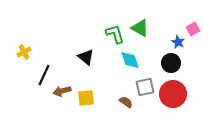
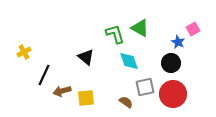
cyan diamond: moved 1 px left, 1 px down
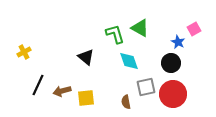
pink square: moved 1 px right
black line: moved 6 px left, 10 px down
gray square: moved 1 px right
brown semicircle: rotated 136 degrees counterclockwise
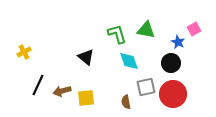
green triangle: moved 6 px right, 2 px down; rotated 18 degrees counterclockwise
green L-shape: moved 2 px right
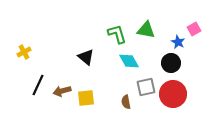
cyan diamond: rotated 10 degrees counterclockwise
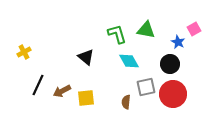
black circle: moved 1 px left, 1 px down
brown arrow: rotated 12 degrees counterclockwise
brown semicircle: rotated 16 degrees clockwise
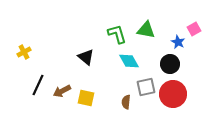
yellow square: rotated 18 degrees clockwise
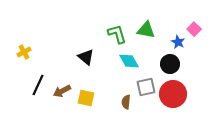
pink square: rotated 16 degrees counterclockwise
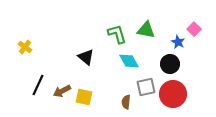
yellow cross: moved 1 px right, 5 px up; rotated 24 degrees counterclockwise
yellow square: moved 2 px left, 1 px up
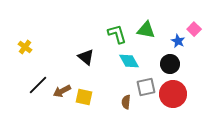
blue star: moved 1 px up
black line: rotated 20 degrees clockwise
